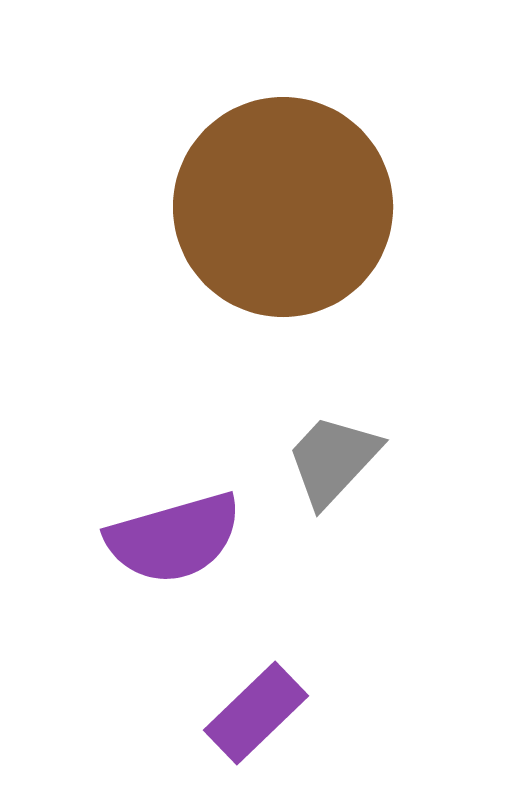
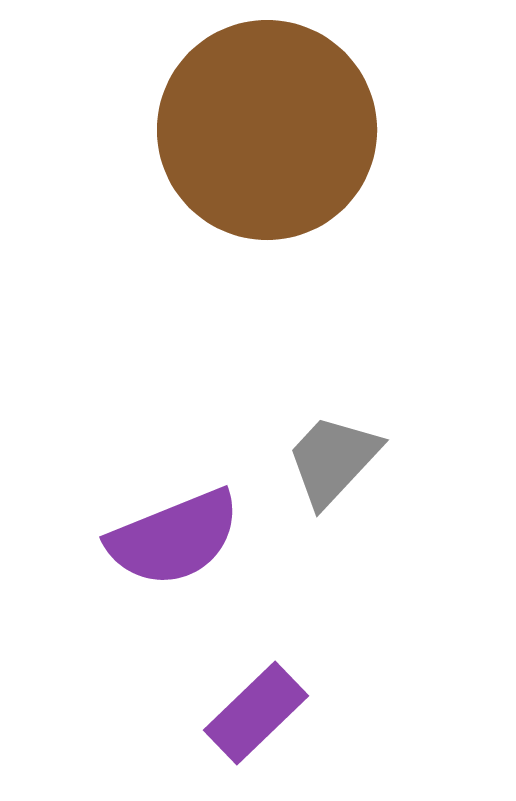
brown circle: moved 16 px left, 77 px up
purple semicircle: rotated 6 degrees counterclockwise
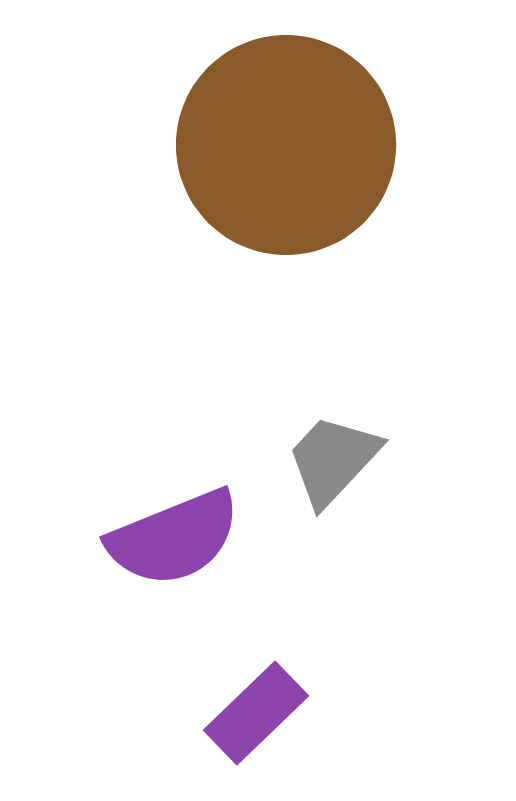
brown circle: moved 19 px right, 15 px down
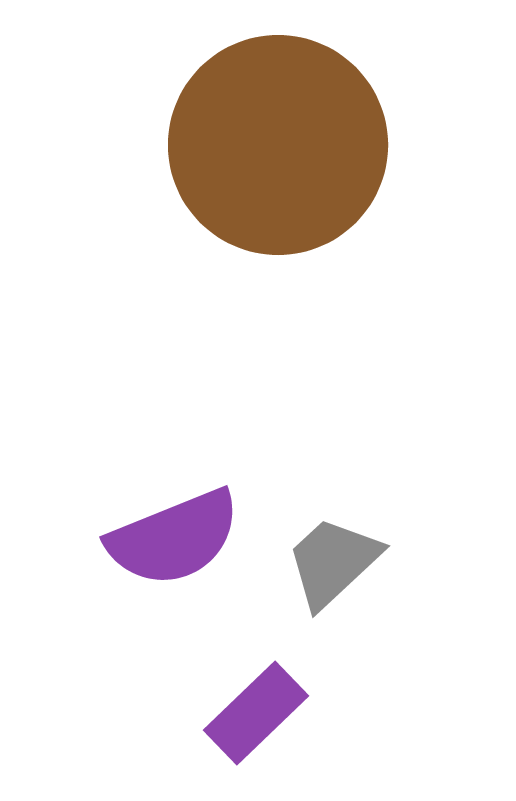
brown circle: moved 8 px left
gray trapezoid: moved 102 px down; rotated 4 degrees clockwise
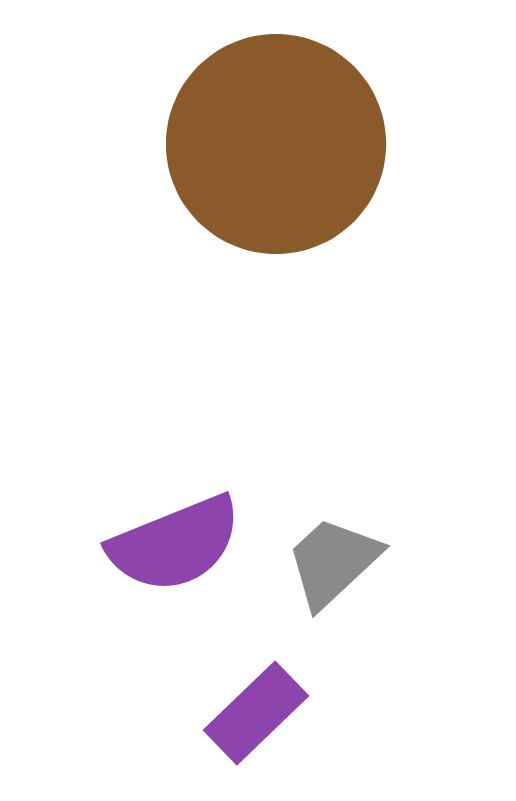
brown circle: moved 2 px left, 1 px up
purple semicircle: moved 1 px right, 6 px down
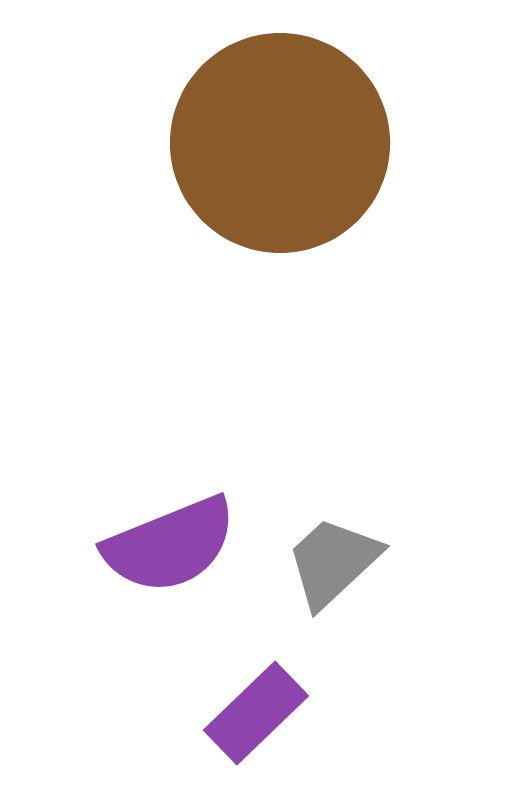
brown circle: moved 4 px right, 1 px up
purple semicircle: moved 5 px left, 1 px down
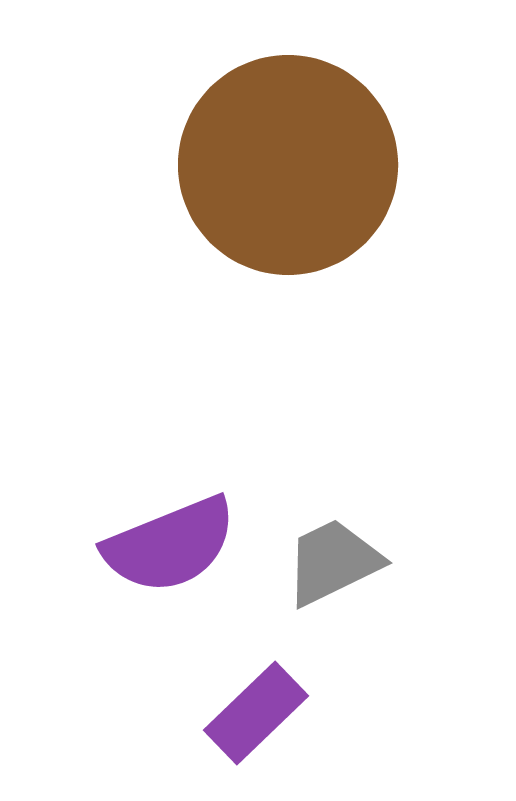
brown circle: moved 8 px right, 22 px down
gray trapezoid: rotated 17 degrees clockwise
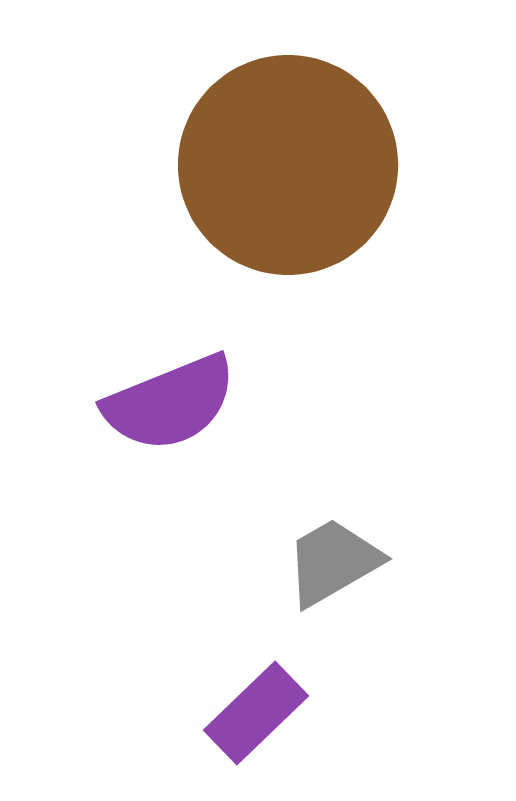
purple semicircle: moved 142 px up
gray trapezoid: rotated 4 degrees counterclockwise
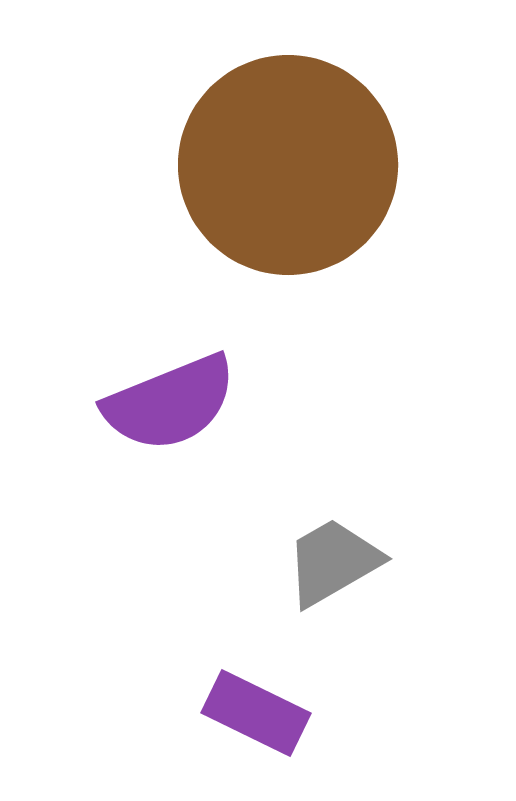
purple rectangle: rotated 70 degrees clockwise
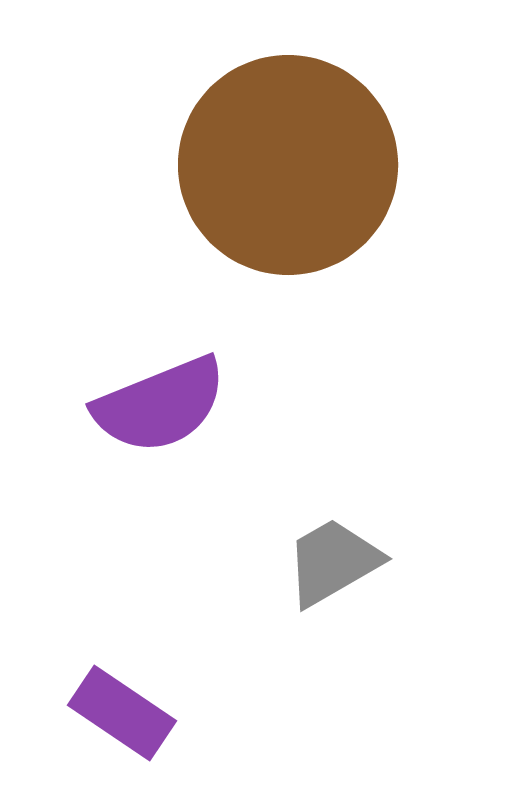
purple semicircle: moved 10 px left, 2 px down
purple rectangle: moved 134 px left; rotated 8 degrees clockwise
